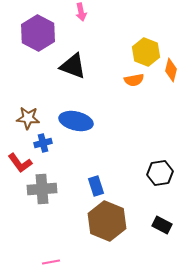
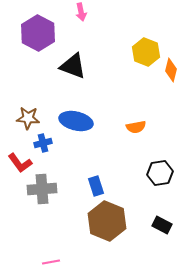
orange semicircle: moved 2 px right, 47 px down
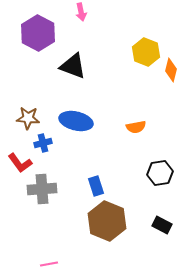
pink line: moved 2 px left, 2 px down
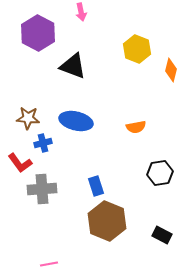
yellow hexagon: moved 9 px left, 3 px up
black rectangle: moved 10 px down
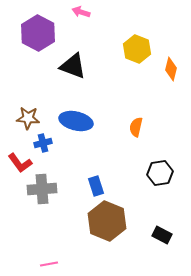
pink arrow: rotated 120 degrees clockwise
orange diamond: moved 1 px up
orange semicircle: rotated 114 degrees clockwise
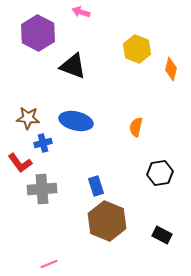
pink line: rotated 12 degrees counterclockwise
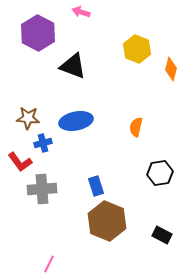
blue ellipse: rotated 24 degrees counterclockwise
red L-shape: moved 1 px up
pink line: rotated 42 degrees counterclockwise
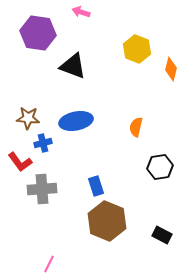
purple hexagon: rotated 20 degrees counterclockwise
black hexagon: moved 6 px up
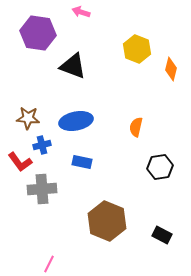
blue cross: moved 1 px left, 2 px down
blue rectangle: moved 14 px left, 24 px up; rotated 60 degrees counterclockwise
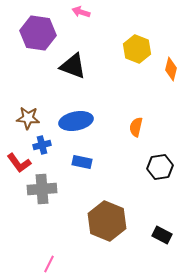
red L-shape: moved 1 px left, 1 px down
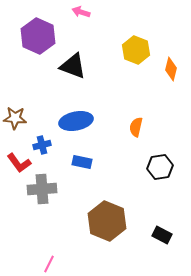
purple hexagon: moved 3 px down; rotated 16 degrees clockwise
yellow hexagon: moved 1 px left, 1 px down
brown star: moved 13 px left
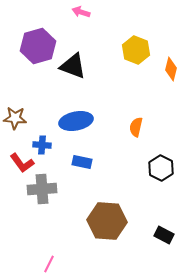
purple hexagon: moved 10 px down; rotated 20 degrees clockwise
blue cross: rotated 18 degrees clockwise
red L-shape: moved 3 px right
black hexagon: moved 1 px right, 1 px down; rotated 25 degrees counterclockwise
brown hexagon: rotated 18 degrees counterclockwise
black rectangle: moved 2 px right
